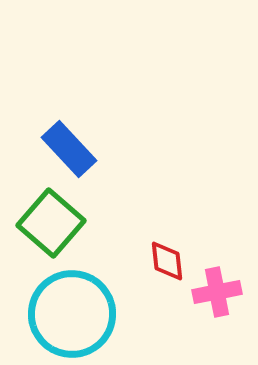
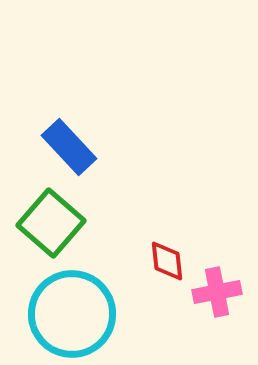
blue rectangle: moved 2 px up
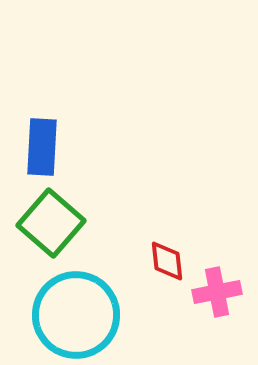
blue rectangle: moved 27 px left; rotated 46 degrees clockwise
cyan circle: moved 4 px right, 1 px down
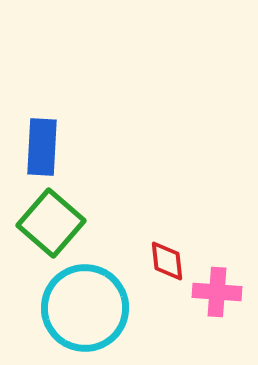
pink cross: rotated 15 degrees clockwise
cyan circle: moved 9 px right, 7 px up
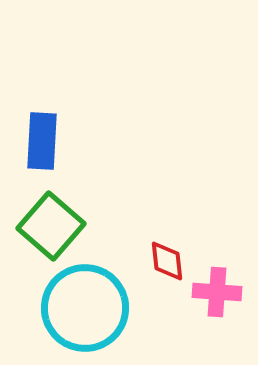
blue rectangle: moved 6 px up
green square: moved 3 px down
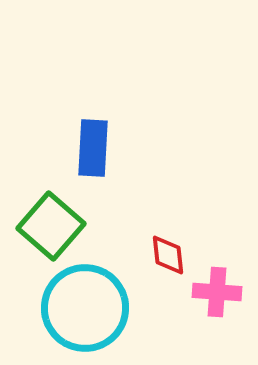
blue rectangle: moved 51 px right, 7 px down
red diamond: moved 1 px right, 6 px up
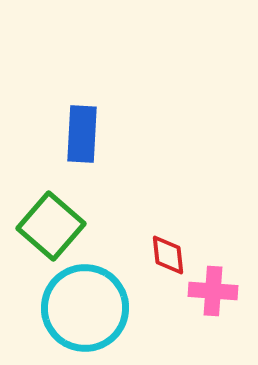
blue rectangle: moved 11 px left, 14 px up
pink cross: moved 4 px left, 1 px up
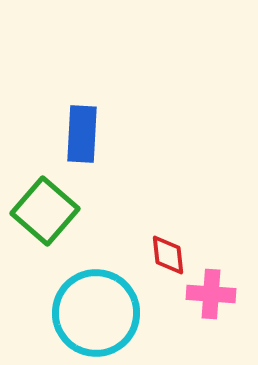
green square: moved 6 px left, 15 px up
pink cross: moved 2 px left, 3 px down
cyan circle: moved 11 px right, 5 px down
